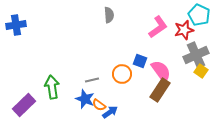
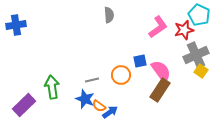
blue square: rotated 32 degrees counterclockwise
orange circle: moved 1 px left, 1 px down
orange semicircle: moved 1 px down
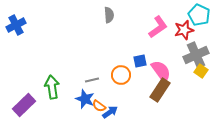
blue cross: rotated 18 degrees counterclockwise
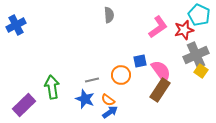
orange semicircle: moved 9 px right, 6 px up
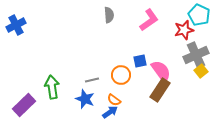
pink L-shape: moved 9 px left, 7 px up
yellow square: rotated 16 degrees clockwise
orange semicircle: moved 6 px right
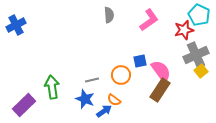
blue arrow: moved 6 px left, 1 px up
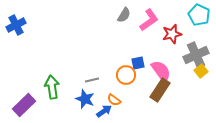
gray semicircle: moved 15 px right; rotated 35 degrees clockwise
red star: moved 12 px left, 4 px down
blue square: moved 2 px left, 2 px down
orange circle: moved 5 px right
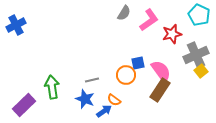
gray semicircle: moved 2 px up
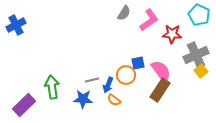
red star: rotated 18 degrees clockwise
blue star: moved 2 px left; rotated 18 degrees counterclockwise
blue arrow: moved 4 px right, 26 px up; rotated 147 degrees clockwise
